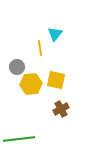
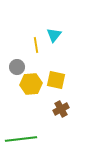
cyan triangle: moved 1 px left, 1 px down
yellow line: moved 4 px left, 3 px up
green line: moved 2 px right
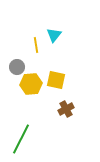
brown cross: moved 5 px right
green line: rotated 56 degrees counterclockwise
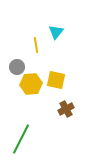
cyan triangle: moved 2 px right, 3 px up
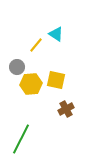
cyan triangle: moved 2 px down; rotated 35 degrees counterclockwise
yellow line: rotated 49 degrees clockwise
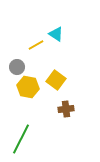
yellow line: rotated 21 degrees clockwise
yellow square: rotated 24 degrees clockwise
yellow hexagon: moved 3 px left, 3 px down; rotated 15 degrees clockwise
brown cross: rotated 21 degrees clockwise
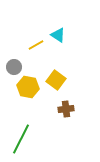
cyan triangle: moved 2 px right, 1 px down
gray circle: moved 3 px left
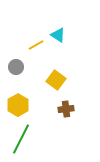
gray circle: moved 2 px right
yellow hexagon: moved 10 px left, 18 px down; rotated 20 degrees clockwise
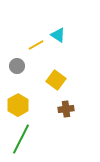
gray circle: moved 1 px right, 1 px up
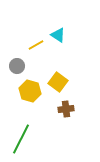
yellow square: moved 2 px right, 2 px down
yellow hexagon: moved 12 px right, 14 px up; rotated 15 degrees counterclockwise
